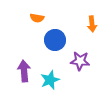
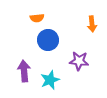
orange semicircle: rotated 16 degrees counterclockwise
blue circle: moved 7 px left
purple star: moved 1 px left
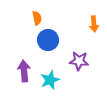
orange semicircle: rotated 96 degrees counterclockwise
orange arrow: moved 2 px right
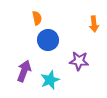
purple arrow: rotated 25 degrees clockwise
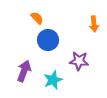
orange semicircle: rotated 32 degrees counterclockwise
cyan star: moved 3 px right
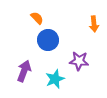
cyan star: moved 2 px right, 1 px up
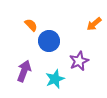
orange semicircle: moved 6 px left, 7 px down
orange arrow: rotated 56 degrees clockwise
blue circle: moved 1 px right, 1 px down
purple star: rotated 30 degrees counterclockwise
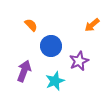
orange arrow: moved 2 px left, 1 px down
blue circle: moved 2 px right, 5 px down
cyan star: moved 2 px down
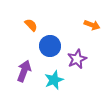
orange arrow: rotated 119 degrees counterclockwise
blue circle: moved 1 px left
purple star: moved 2 px left, 2 px up
cyan star: moved 1 px left, 1 px up
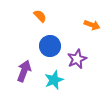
orange semicircle: moved 9 px right, 9 px up
